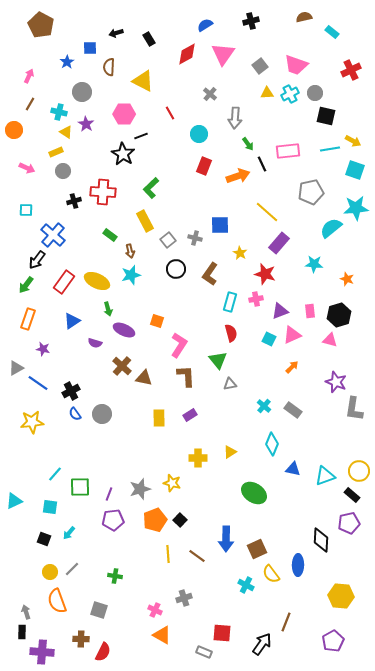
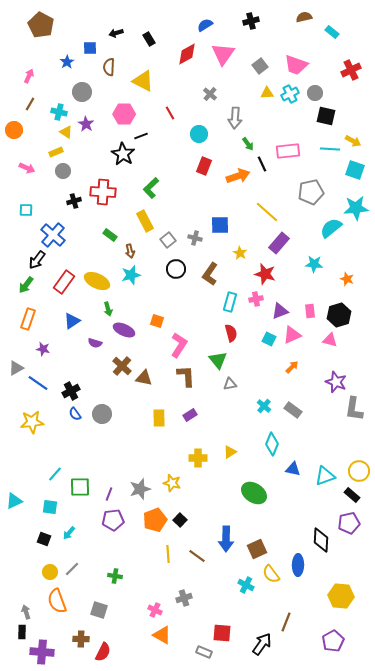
cyan line at (330, 149): rotated 12 degrees clockwise
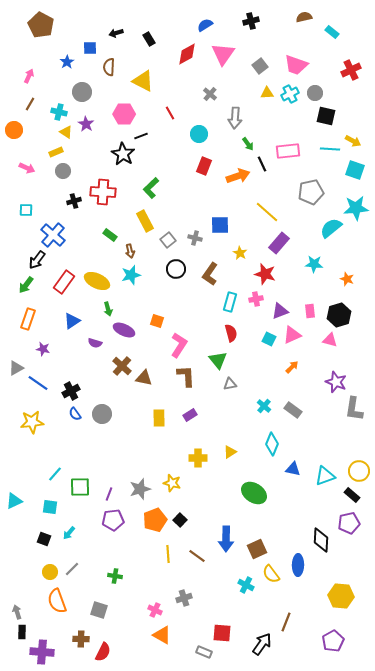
gray arrow at (26, 612): moved 9 px left
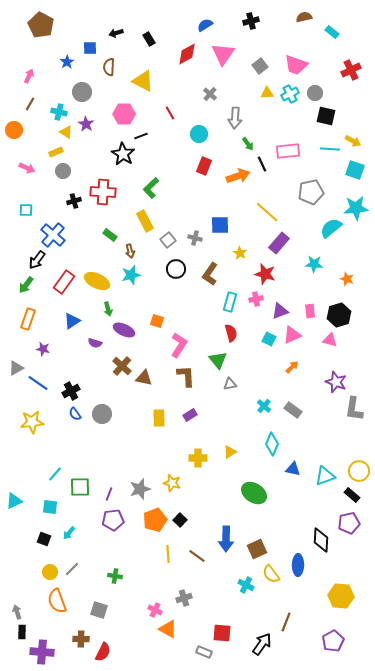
orange triangle at (162, 635): moved 6 px right, 6 px up
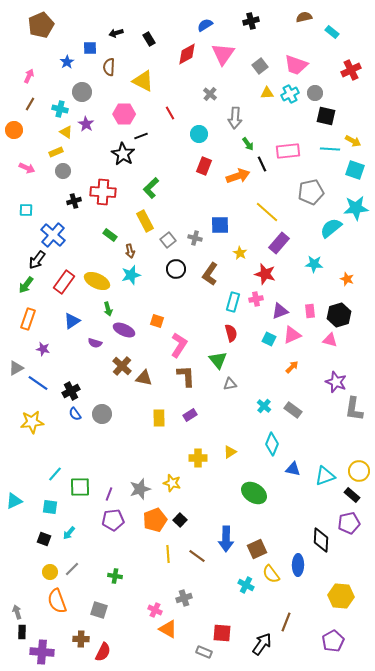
brown pentagon at (41, 25): rotated 20 degrees clockwise
cyan cross at (59, 112): moved 1 px right, 3 px up
cyan rectangle at (230, 302): moved 3 px right
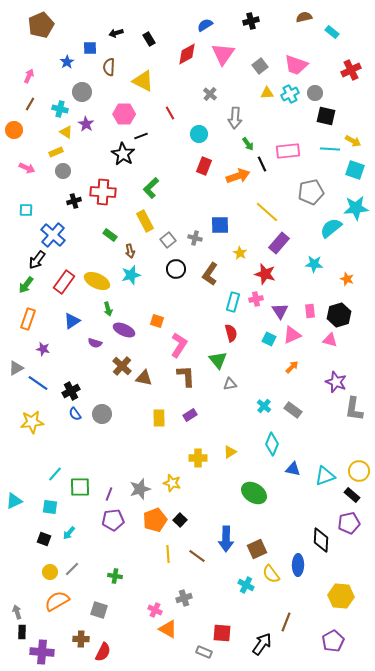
purple triangle at (280, 311): rotated 42 degrees counterclockwise
orange semicircle at (57, 601): rotated 80 degrees clockwise
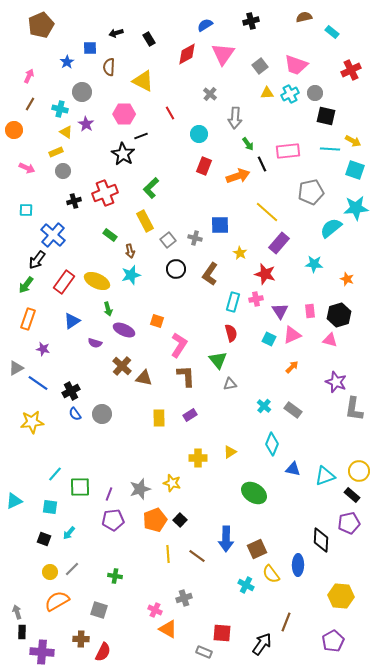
red cross at (103, 192): moved 2 px right, 1 px down; rotated 25 degrees counterclockwise
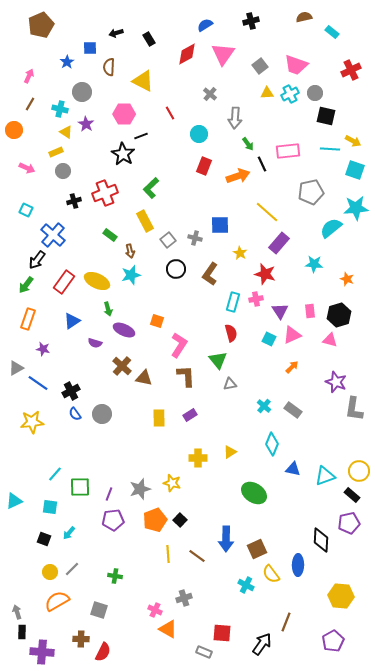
cyan square at (26, 210): rotated 24 degrees clockwise
